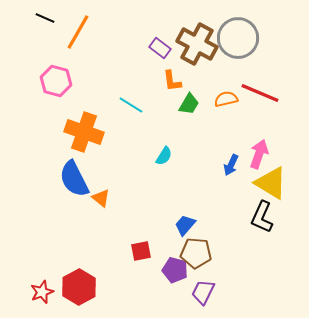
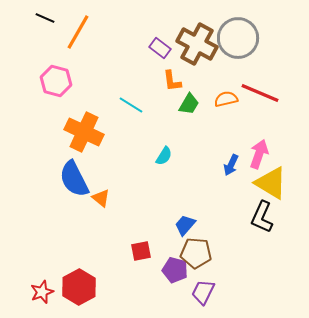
orange cross: rotated 6 degrees clockwise
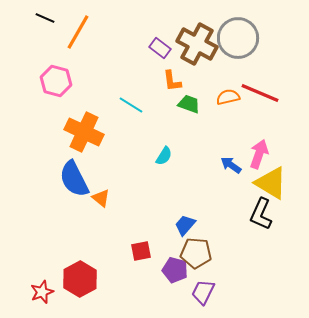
orange semicircle: moved 2 px right, 2 px up
green trapezoid: rotated 100 degrees counterclockwise
blue arrow: rotated 100 degrees clockwise
black L-shape: moved 1 px left, 3 px up
red hexagon: moved 1 px right, 8 px up
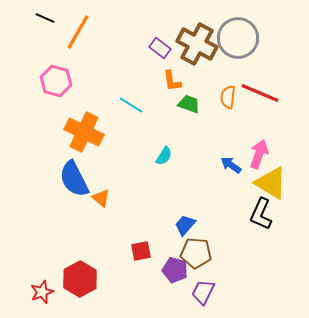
orange semicircle: rotated 70 degrees counterclockwise
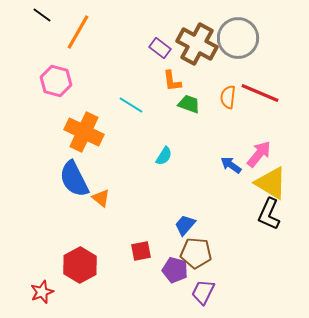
black line: moved 3 px left, 3 px up; rotated 12 degrees clockwise
pink arrow: rotated 20 degrees clockwise
black L-shape: moved 8 px right
red hexagon: moved 14 px up
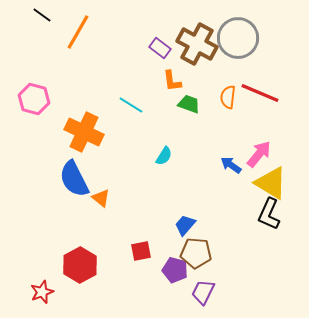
pink hexagon: moved 22 px left, 18 px down
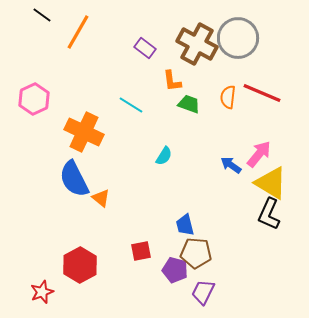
purple rectangle: moved 15 px left
red line: moved 2 px right
pink hexagon: rotated 20 degrees clockwise
blue trapezoid: rotated 55 degrees counterclockwise
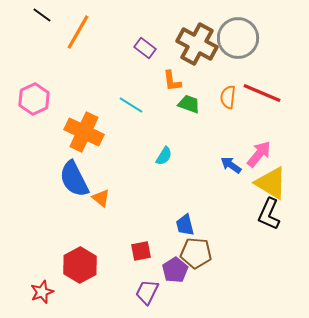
purple pentagon: rotated 25 degrees clockwise
purple trapezoid: moved 56 px left
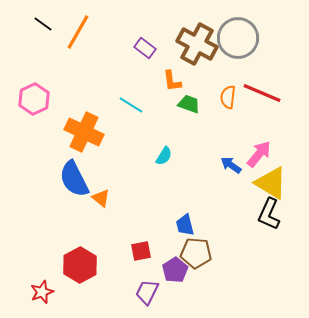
black line: moved 1 px right, 9 px down
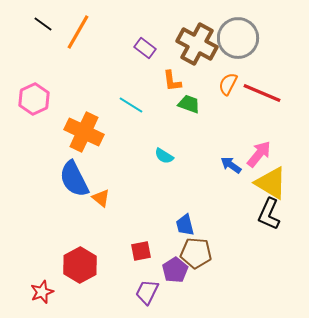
orange semicircle: moved 13 px up; rotated 20 degrees clockwise
cyan semicircle: rotated 90 degrees clockwise
